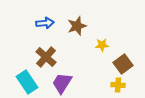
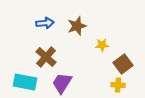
cyan rectangle: moved 2 px left; rotated 45 degrees counterclockwise
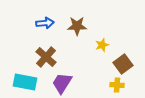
brown star: rotated 18 degrees clockwise
yellow star: rotated 16 degrees counterclockwise
yellow cross: moved 1 px left
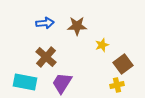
yellow cross: rotated 16 degrees counterclockwise
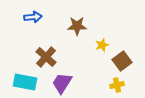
blue arrow: moved 12 px left, 6 px up
brown square: moved 1 px left, 3 px up
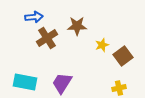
blue arrow: moved 1 px right
brown cross: moved 1 px right, 19 px up; rotated 15 degrees clockwise
brown square: moved 1 px right, 5 px up
yellow cross: moved 2 px right, 3 px down
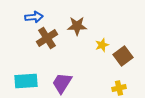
cyan rectangle: moved 1 px right, 1 px up; rotated 15 degrees counterclockwise
